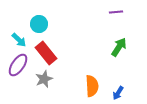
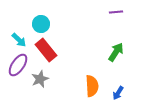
cyan circle: moved 2 px right
green arrow: moved 3 px left, 5 px down
red rectangle: moved 3 px up
gray star: moved 4 px left
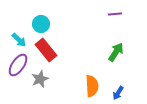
purple line: moved 1 px left, 2 px down
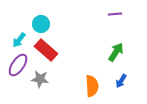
cyan arrow: rotated 84 degrees clockwise
red rectangle: rotated 10 degrees counterclockwise
gray star: rotated 30 degrees clockwise
blue arrow: moved 3 px right, 12 px up
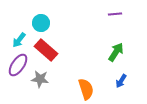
cyan circle: moved 1 px up
orange semicircle: moved 6 px left, 3 px down; rotated 15 degrees counterclockwise
